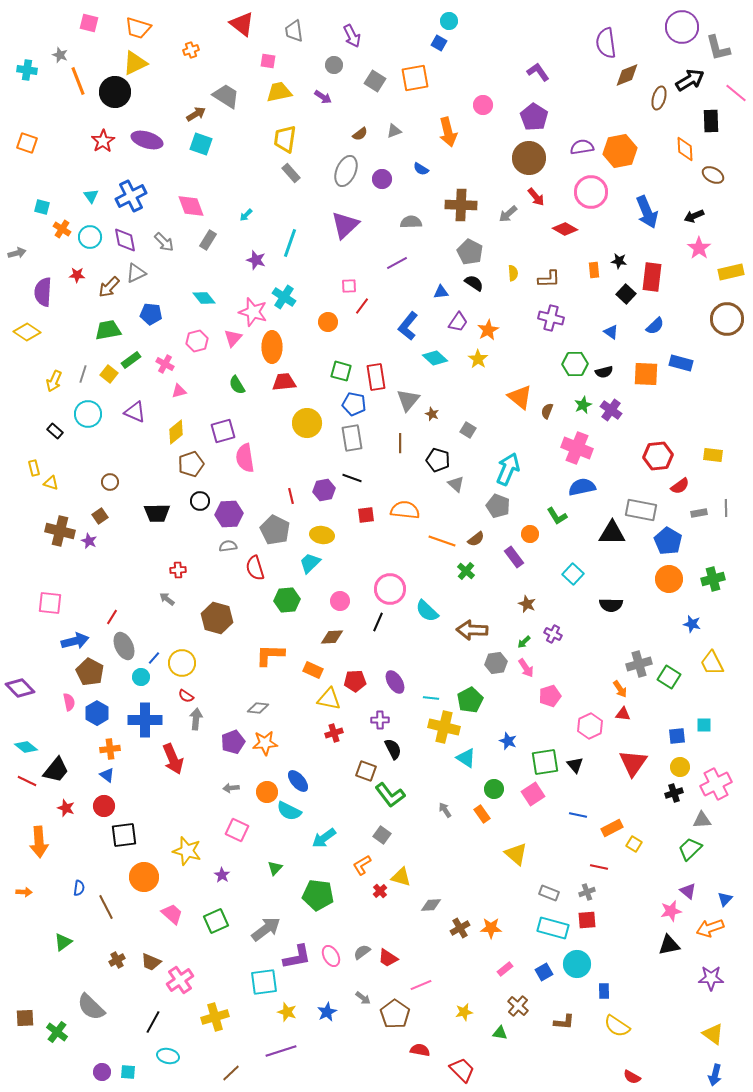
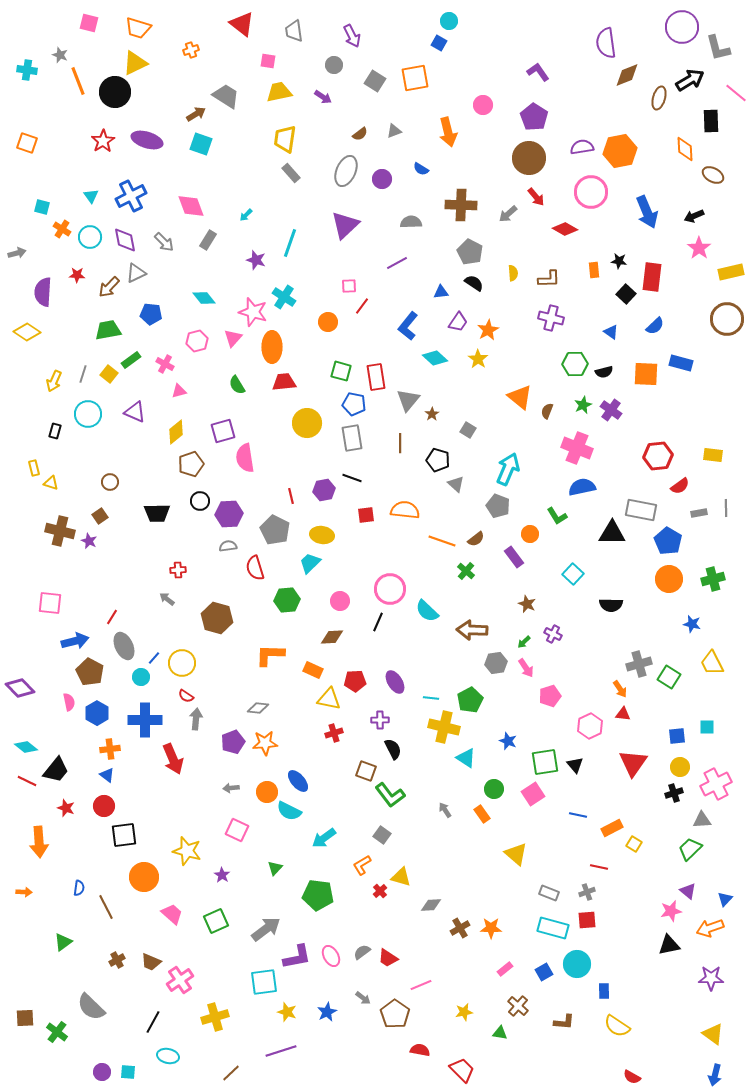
brown star at (432, 414): rotated 16 degrees clockwise
black rectangle at (55, 431): rotated 63 degrees clockwise
cyan square at (704, 725): moved 3 px right, 2 px down
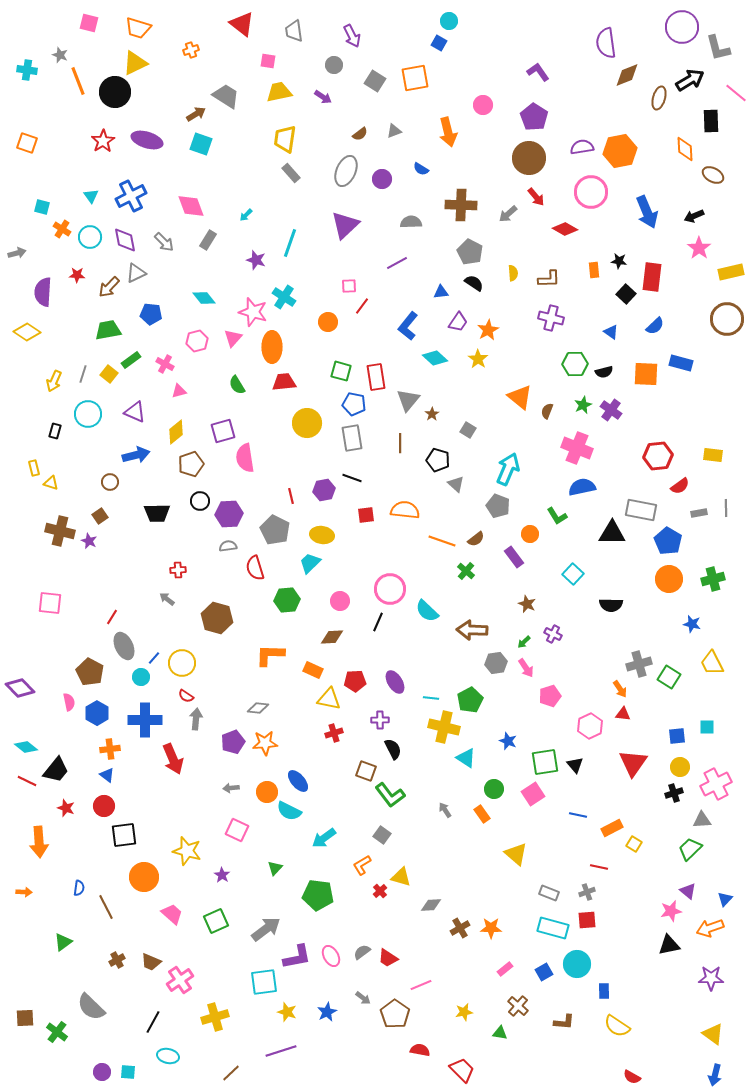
blue arrow at (75, 641): moved 61 px right, 186 px up
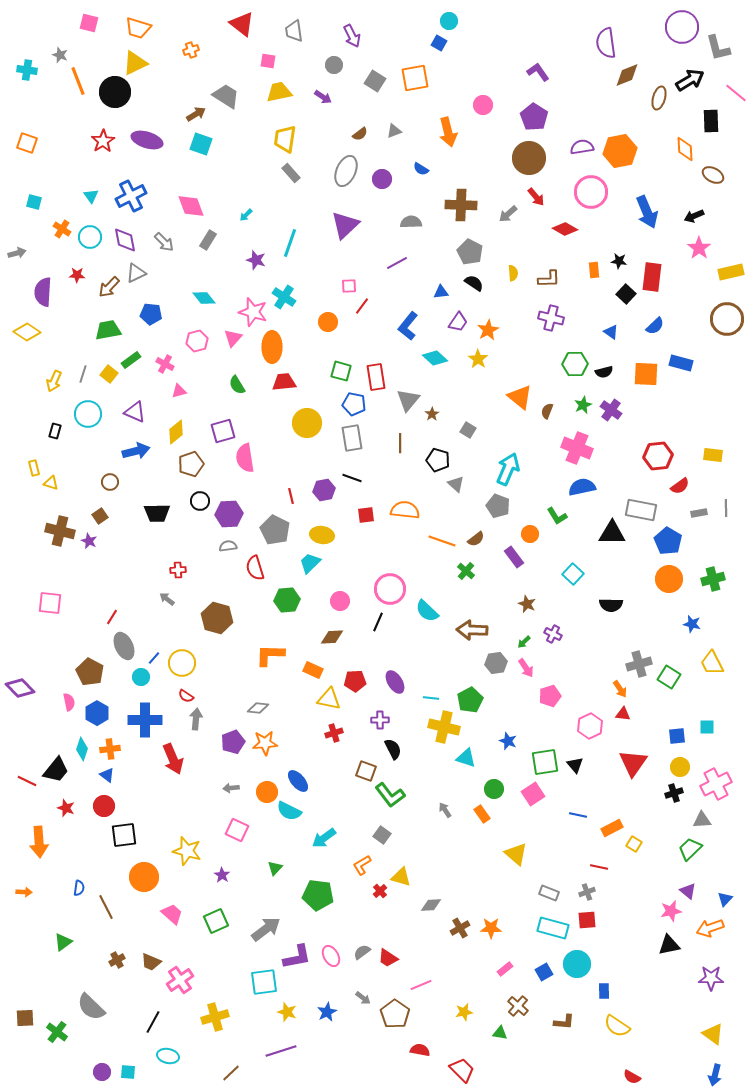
cyan square at (42, 207): moved 8 px left, 5 px up
blue arrow at (136, 455): moved 4 px up
cyan diamond at (26, 747): moved 56 px right, 2 px down; rotated 70 degrees clockwise
cyan triangle at (466, 758): rotated 15 degrees counterclockwise
